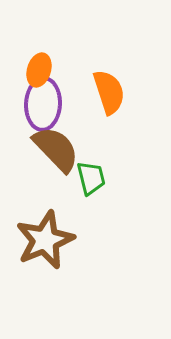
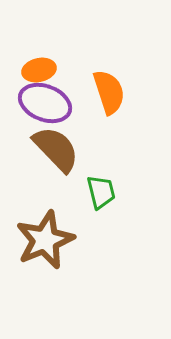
orange ellipse: rotated 60 degrees clockwise
purple ellipse: moved 2 px right, 1 px up; rotated 72 degrees counterclockwise
green trapezoid: moved 10 px right, 14 px down
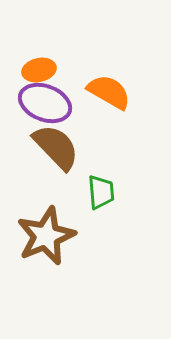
orange semicircle: rotated 42 degrees counterclockwise
brown semicircle: moved 2 px up
green trapezoid: rotated 9 degrees clockwise
brown star: moved 1 px right, 4 px up
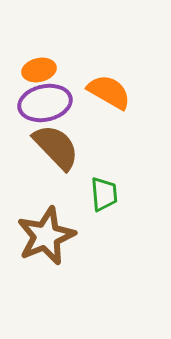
purple ellipse: rotated 33 degrees counterclockwise
green trapezoid: moved 3 px right, 2 px down
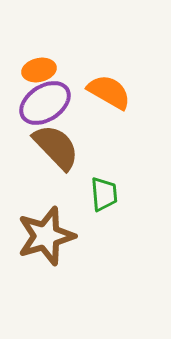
purple ellipse: rotated 21 degrees counterclockwise
brown star: rotated 6 degrees clockwise
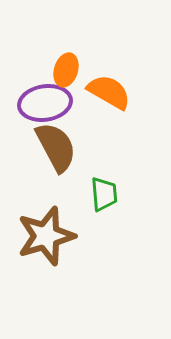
orange ellipse: moved 27 px right; rotated 60 degrees counterclockwise
purple ellipse: rotated 24 degrees clockwise
brown semicircle: rotated 16 degrees clockwise
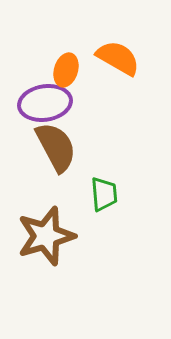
orange semicircle: moved 9 px right, 34 px up
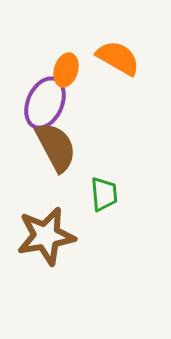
purple ellipse: rotated 57 degrees counterclockwise
brown star: rotated 6 degrees clockwise
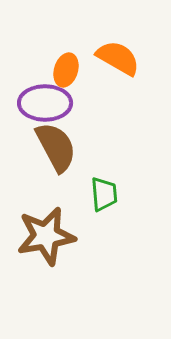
purple ellipse: rotated 66 degrees clockwise
